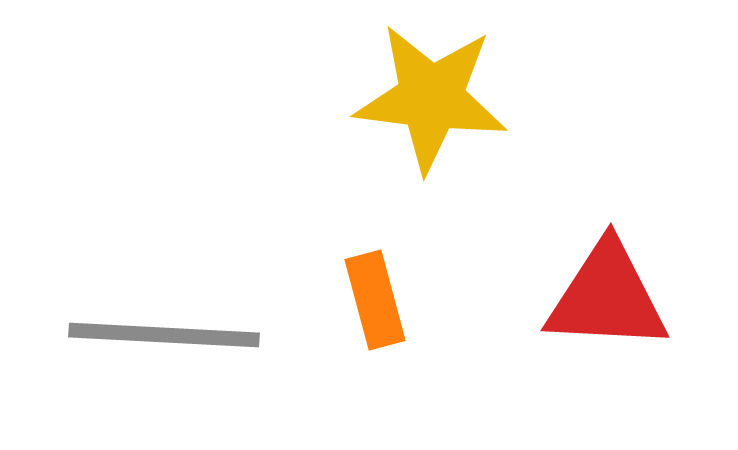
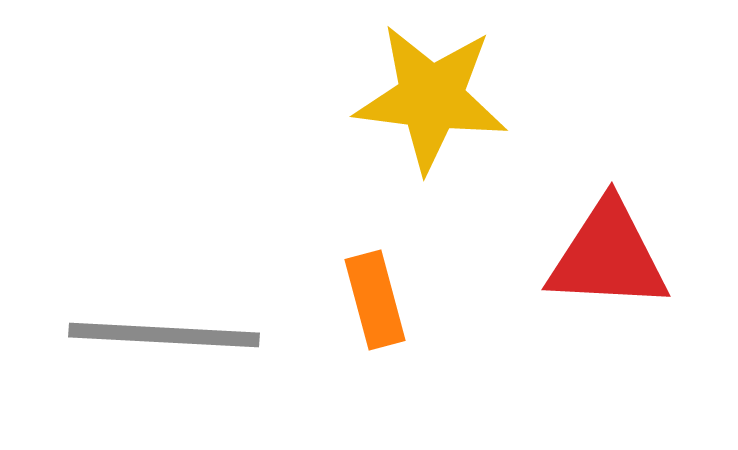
red triangle: moved 1 px right, 41 px up
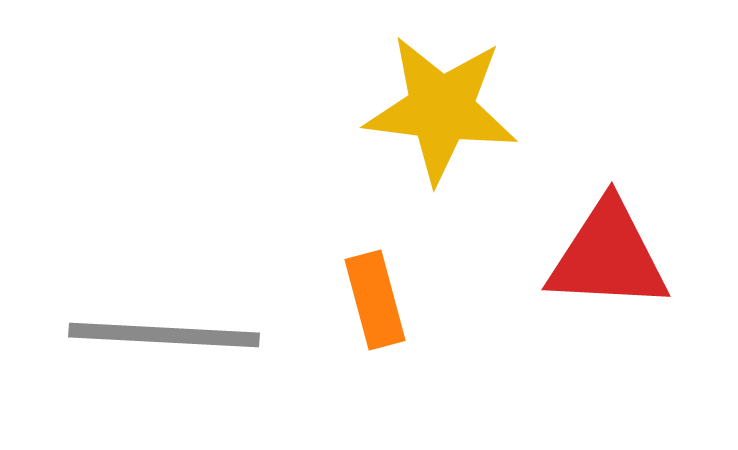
yellow star: moved 10 px right, 11 px down
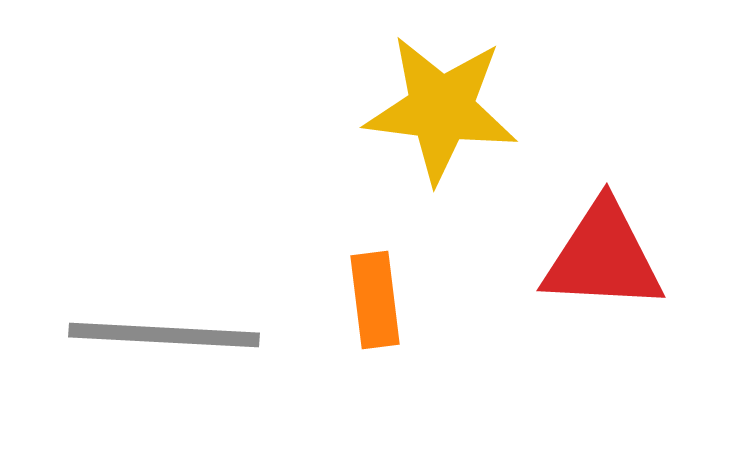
red triangle: moved 5 px left, 1 px down
orange rectangle: rotated 8 degrees clockwise
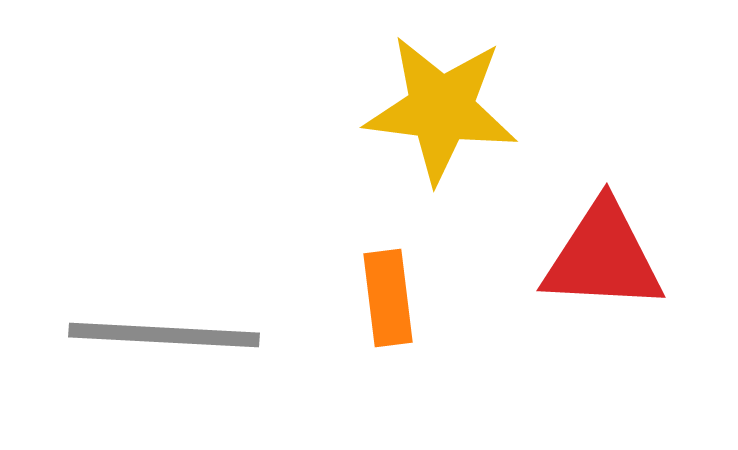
orange rectangle: moved 13 px right, 2 px up
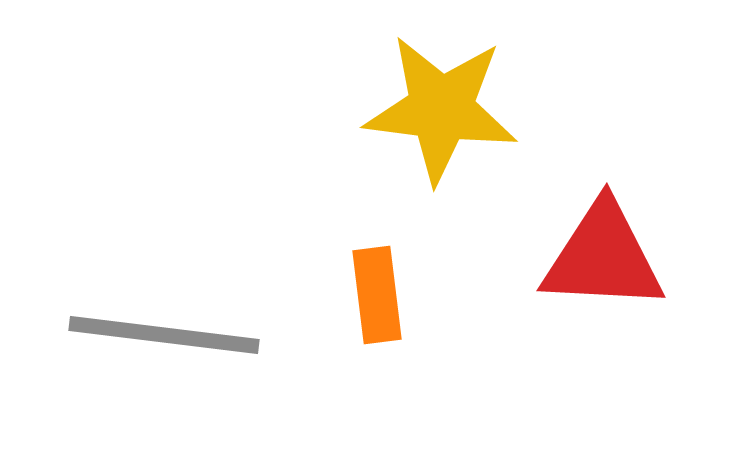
orange rectangle: moved 11 px left, 3 px up
gray line: rotated 4 degrees clockwise
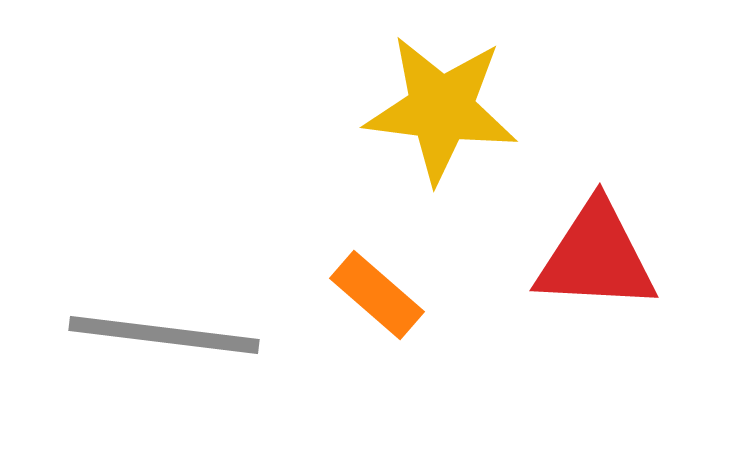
red triangle: moved 7 px left
orange rectangle: rotated 42 degrees counterclockwise
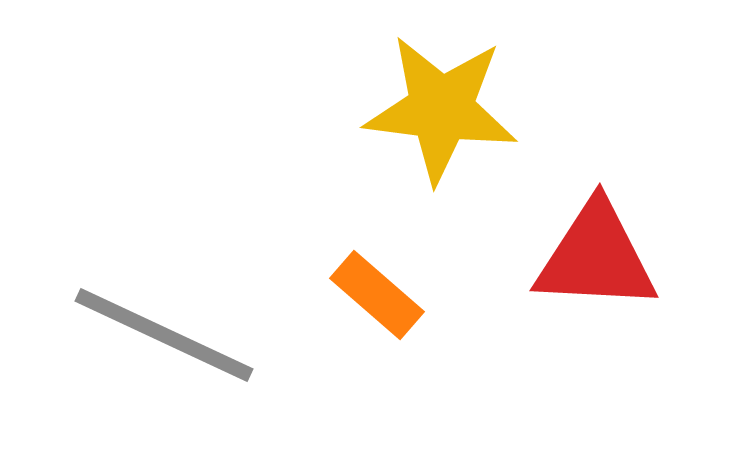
gray line: rotated 18 degrees clockwise
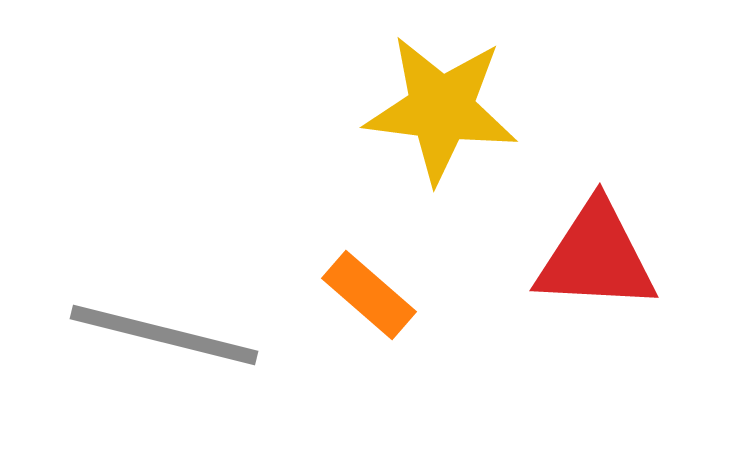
orange rectangle: moved 8 px left
gray line: rotated 11 degrees counterclockwise
